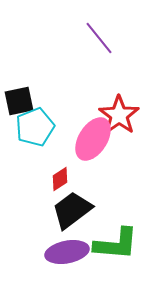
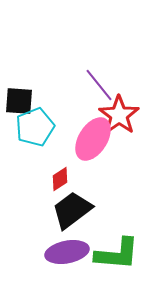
purple line: moved 47 px down
black square: rotated 16 degrees clockwise
green L-shape: moved 1 px right, 10 px down
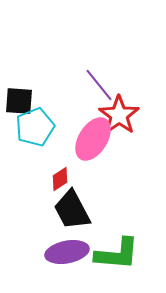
black trapezoid: rotated 81 degrees counterclockwise
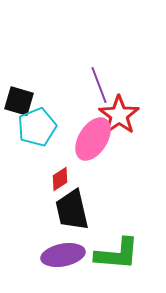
purple line: rotated 18 degrees clockwise
black square: rotated 12 degrees clockwise
cyan pentagon: moved 2 px right
black trapezoid: rotated 15 degrees clockwise
purple ellipse: moved 4 px left, 3 px down
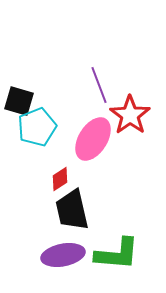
red star: moved 11 px right
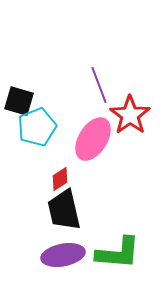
black trapezoid: moved 8 px left
green L-shape: moved 1 px right, 1 px up
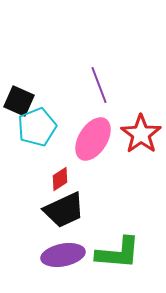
black square: rotated 8 degrees clockwise
red star: moved 11 px right, 19 px down
black trapezoid: rotated 102 degrees counterclockwise
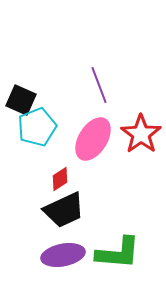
black square: moved 2 px right, 1 px up
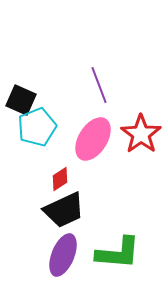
purple ellipse: rotated 57 degrees counterclockwise
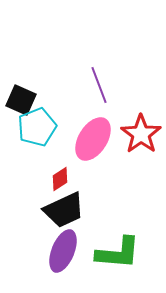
purple ellipse: moved 4 px up
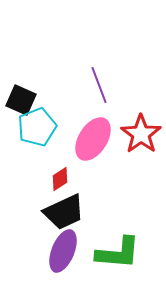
black trapezoid: moved 2 px down
